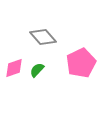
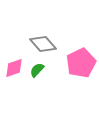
gray diamond: moved 7 px down
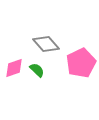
gray diamond: moved 3 px right
green semicircle: rotated 91 degrees clockwise
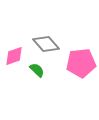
pink pentagon: rotated 20 degrees clockwise
pink diamond: moved 12 px up
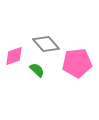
pink pentagon: moved 4 px left
